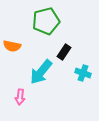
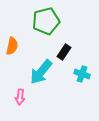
orange semicircle: rotated 90 degrees counterclockwise
cyan cross: moved 1 px left, 1 px down
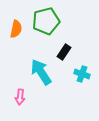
orange semicircle: moved 4 px right, 17 px up
cyan arrow: rotated 108 degrees clockwise
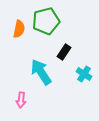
orange semicircle: moved 3 px right
cyan cross: moved 2 px right; rotated 14 degrees clockwise
pink arrow: moved 1 px right, 3 px down
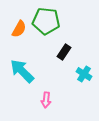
green pentagon: rotated 20 degrees clockwise
orange semicircle: rotated 18 degrees clockwise
cyan arrow: moved 19 px left, 1 px up; rotated 12 degrees counterclockwise
pink arrow: moved 25 px right
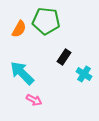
black rectangle: moved 5 px down
cyan arrow: moved 2 px down
pink arrow: moved 12 px left; rotated 70 degrees counterclockwise
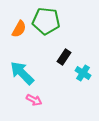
cyan cross: moved 1 px left, 1 px up
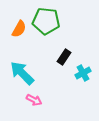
cyan cross: rotated 28 degrees clockwise
